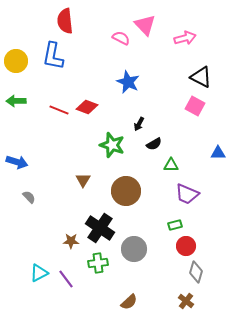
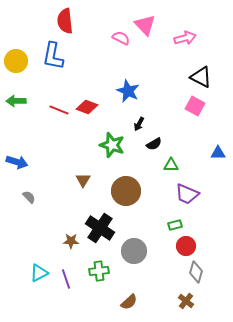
blue star: moved 9 px down
gray circle: moved 2 px down
green cross: moved 1 px right, 8 px down
purple line: rotated 18 degrees clockwise
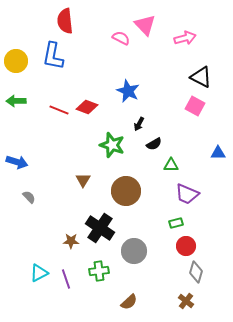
green rectangle: moved 1 px right, 2 px up
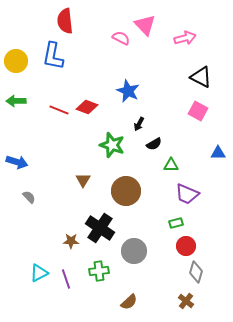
pink square: moved 3 px right, 5 px down
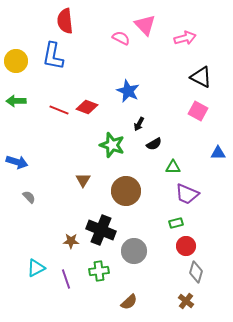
green triangle: moved 2 px right, 2 px down
black cross: moved 1 px right, 2 px down; rotated 12 degrees counterclockwise
cyan triangle: moved 3 px left, 5 px up
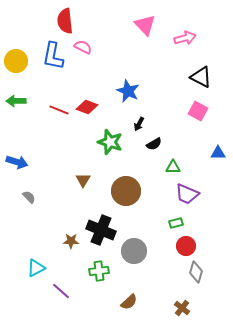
pink semicircle: moved 38 px left, 9 px down
green star: moved 2 px left, 3 px up
purple line: moved 5 px left, 12 px down; rotated 30 degrees counterclockwise
brown cross: moved 4 px left, 7 px down
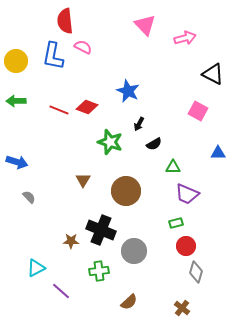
black triangle: moved 12 px right, 3 px up
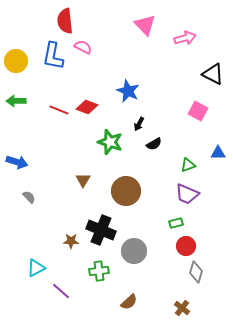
green triangle: moved 15 px right, 2 px up; rotated 21 degrees counterclockwise
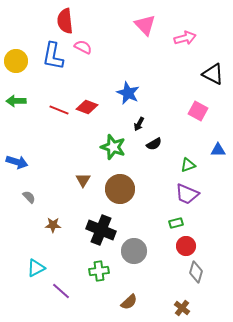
blue star: moved 2 px down
green star: moved 3 px right, 5 px down
blue triangle: moved 3 px up
brown circle: moved 6 px left, 2 px up
brown star: moved 18 px left, 16 px up
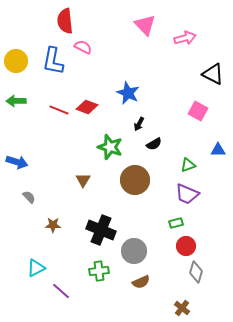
blue L-shape: moved 5 px down
green star: moved 3 px left
brown circle: moved 15 px right, 9 px up
brown semicircle: moved 12 px right, 20 px up; rotated 18 degrees clockwise
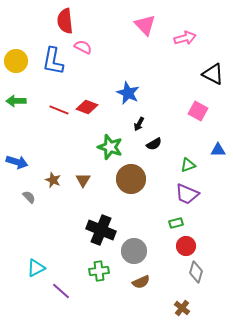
brown circle: moved 4 px left, 1 px up
brown star: moved 45 px up; rotated 21 degrees clockwise
